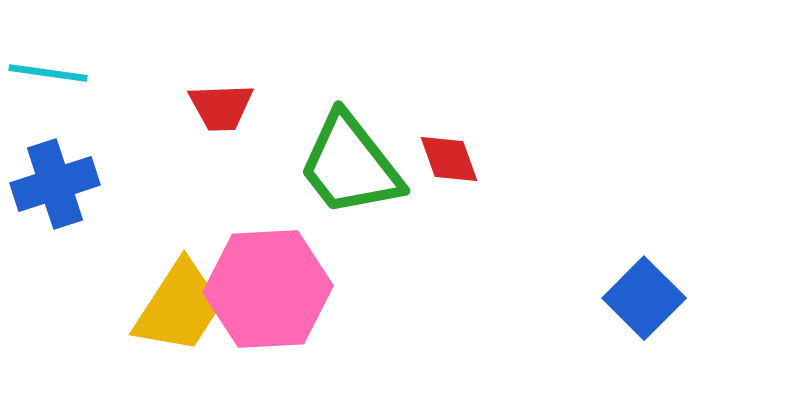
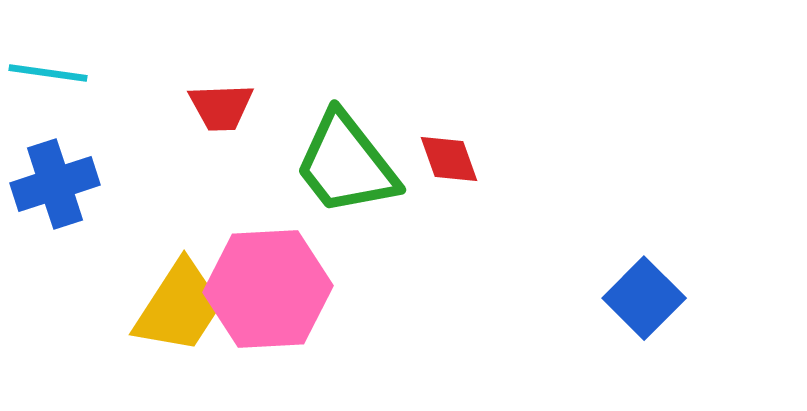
green trapezoid: moved 4 px left, 1 px up
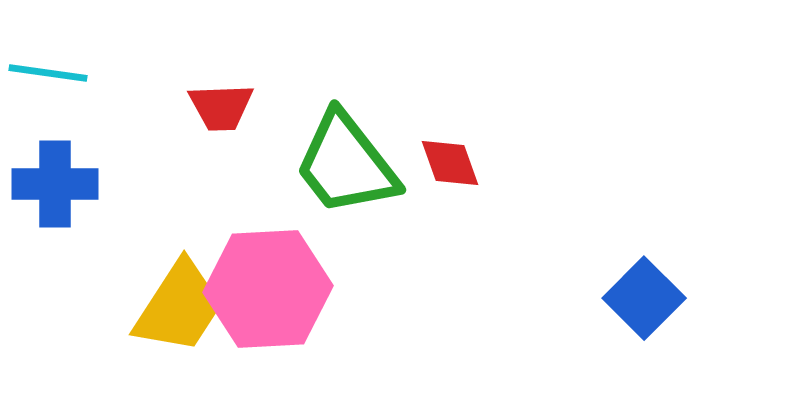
red diamond: moved 1 px right, 4 px down
blue cross: rotated 18 degrees clockwise
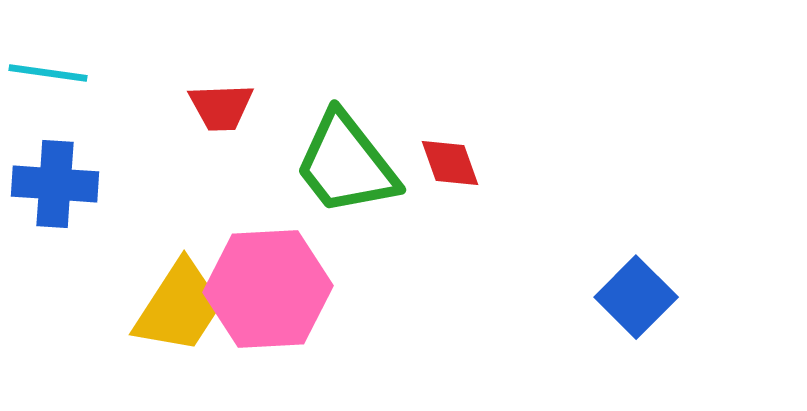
blue cross: rotated 4 degrees clockwise
blue square: moved 8 px left, 1 px up
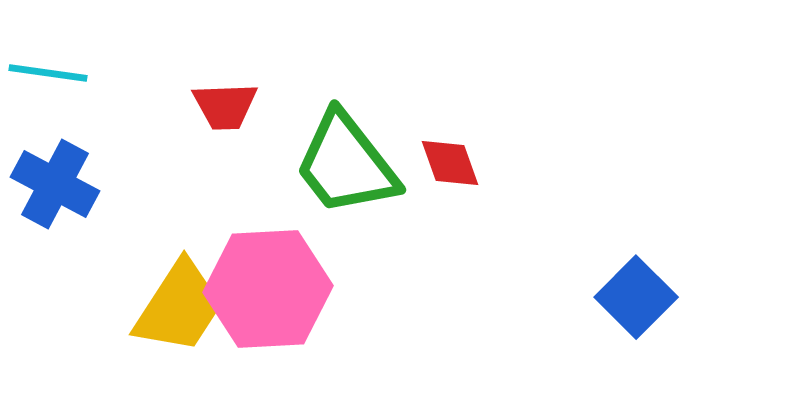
red trapezoid: moved 4 px right, 1 px up
blue cross: rotated 24 degrees clockwise
